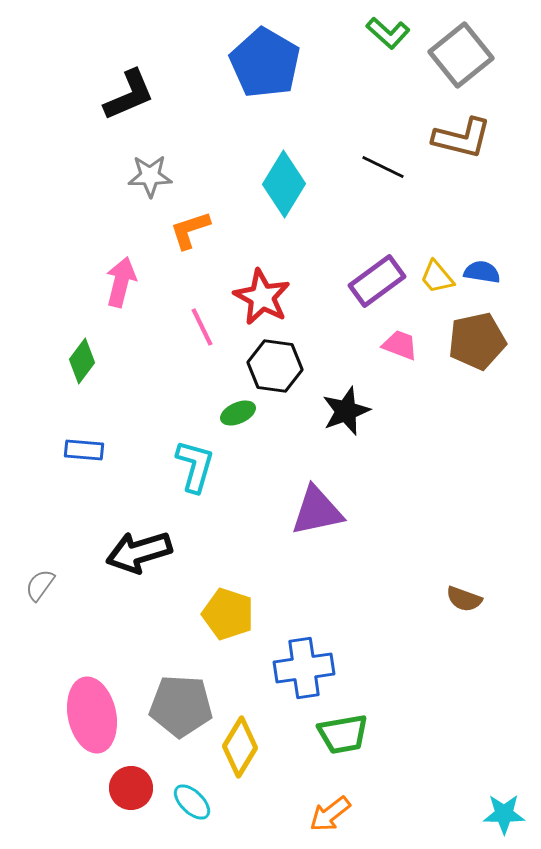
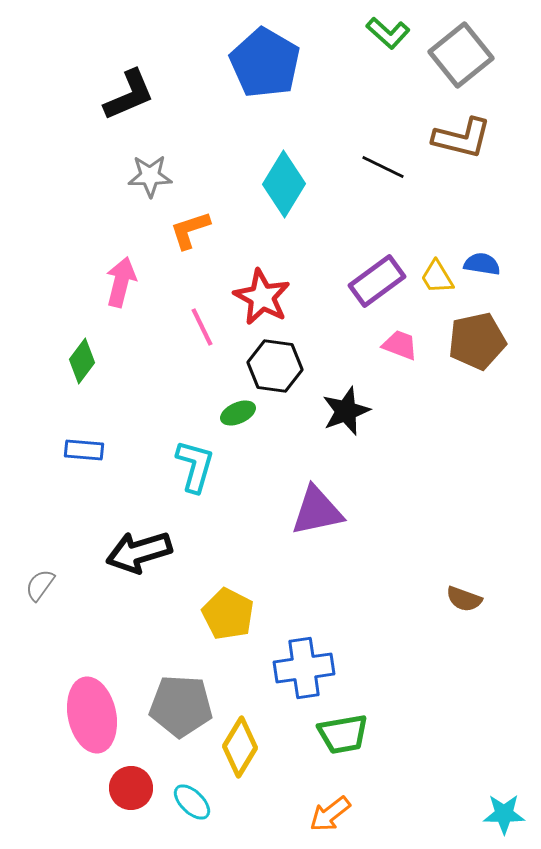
blue semicircle: moved 8 px up
yellow trapezoid: rotated 9 degrees clockwise
yellow pentagon: rotated 9 degrees clockwise
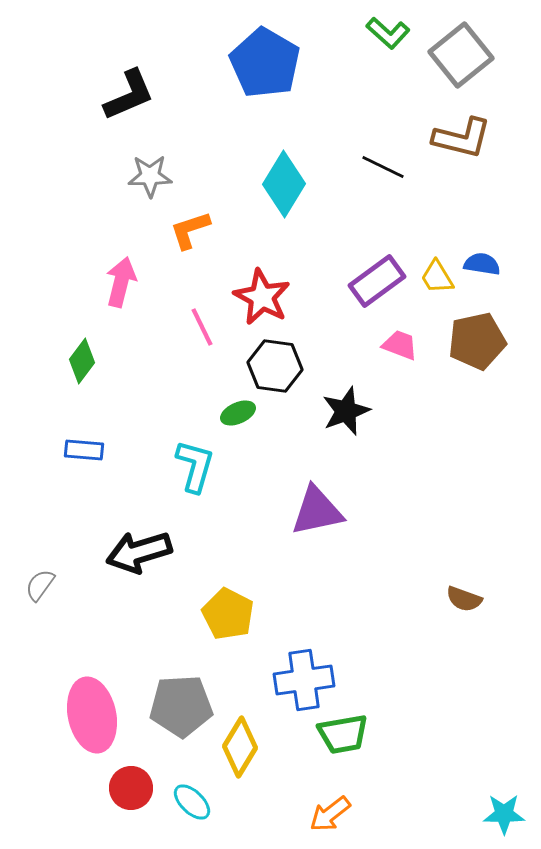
blue cross: moved 12 px down
gray pentagon: rotated 6 degrees counterclockwise
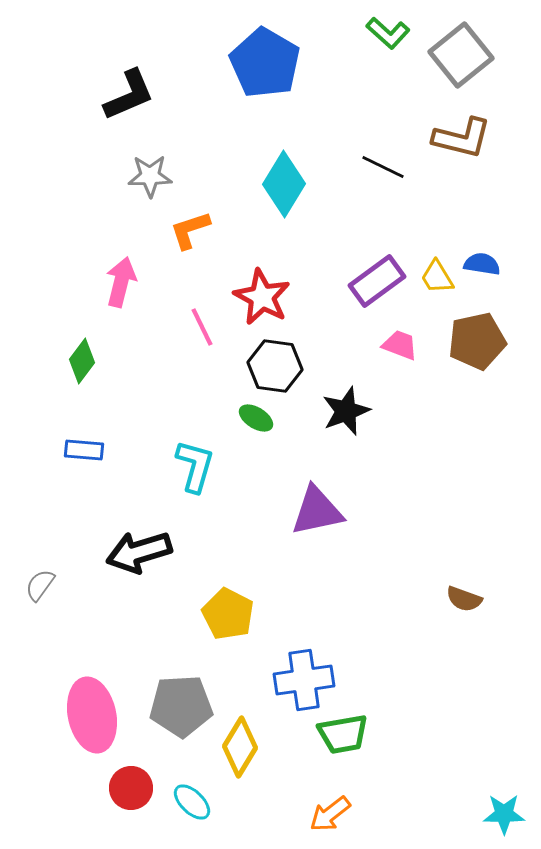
green ellipse: moved 18 px right, 5 px down; rotated 56 degrees clockwise
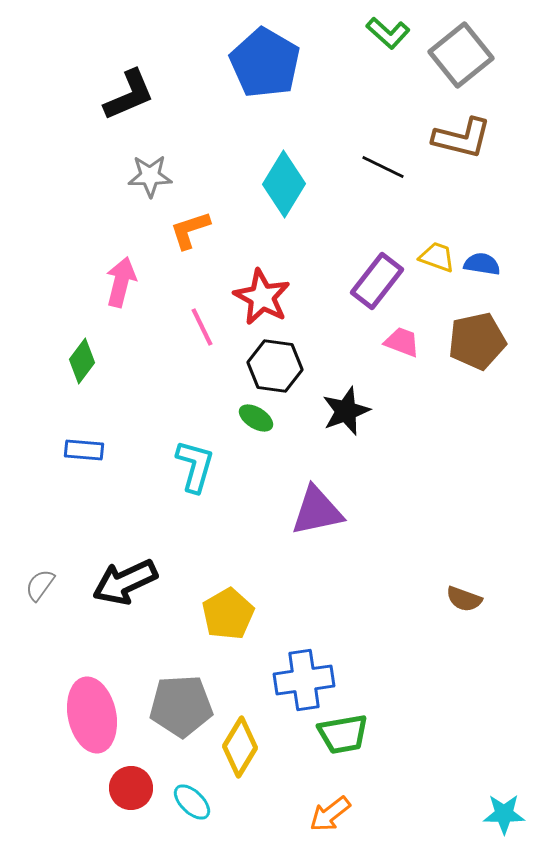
yellow trapezoid: moved 20 px up; rotated 141 degrees clockwise
purple rectangle: rotated 16 degrees counterclockwise
pink trapezoid: moved 2 px right, 3 px up
black arrow: moved 14 px left, 30 px down; rotated 8 degrees counterclockwise
yellow pentagon: rotated 15 degrees clockwise
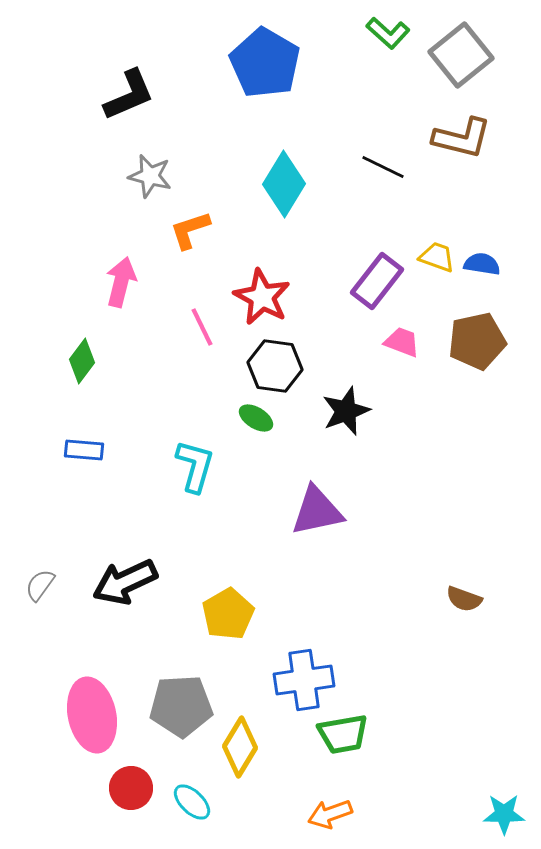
gray star: rotated 15 degrees clockwise
orange arrow: rotated 18 degrees clockwise
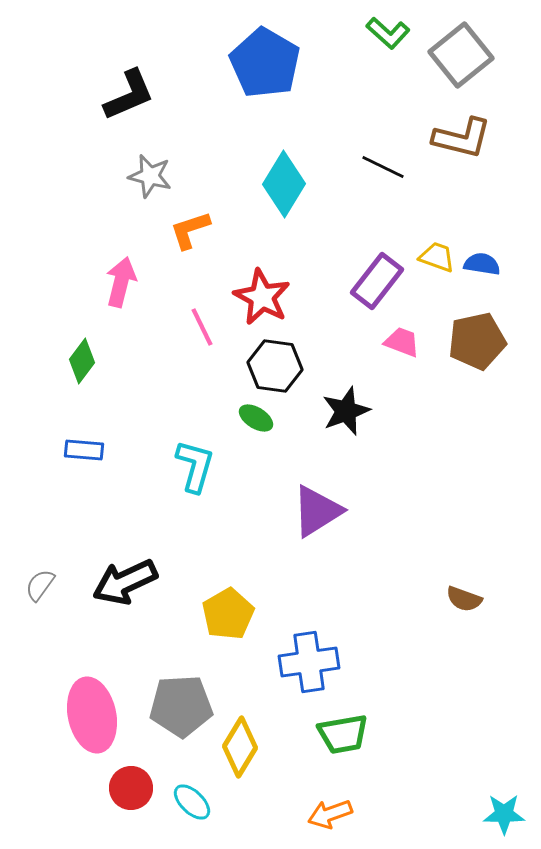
purple triangle: rotated 20 degrees counterclockwise
blue cross: moved 5 px right, 18 px up
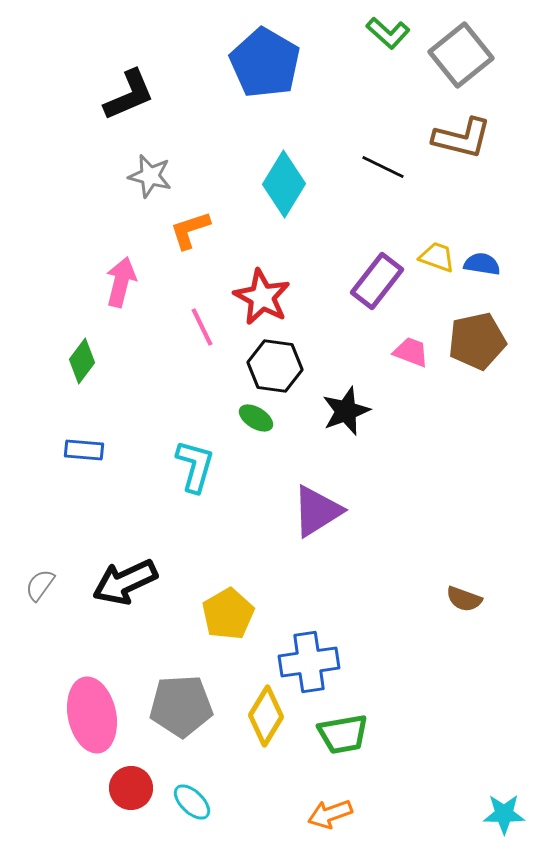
pink trapezoid: moved 9 px right, 10 px down
yellow diamond: moved 26 px right, 31 px up
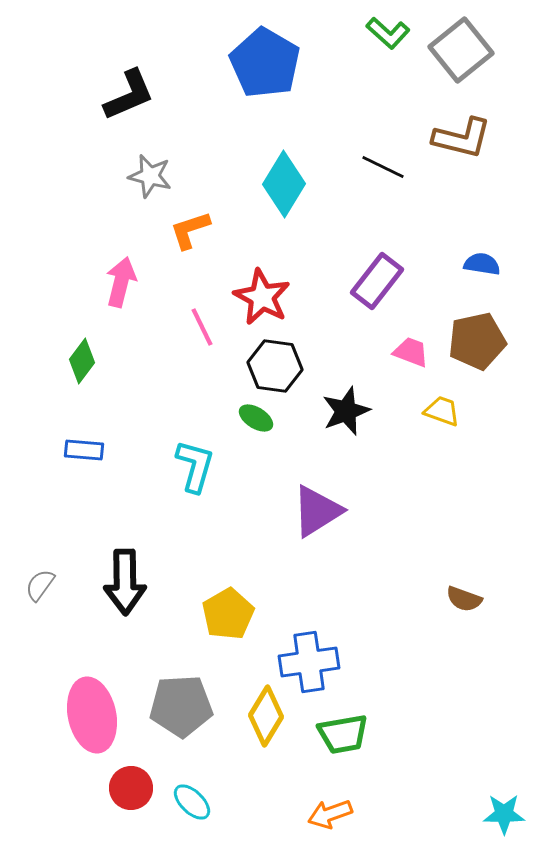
gray square: moved 5 px up
yellow trapezoid: moved 5 px right, 154 px down
black arrow: rotated 66 degrees counterclockwise
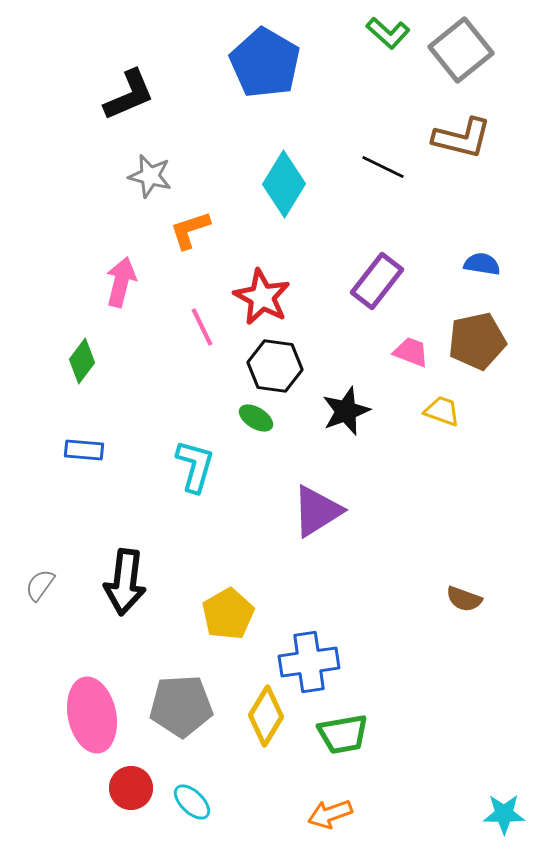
black arrow: rotated 8 degrees clockwise
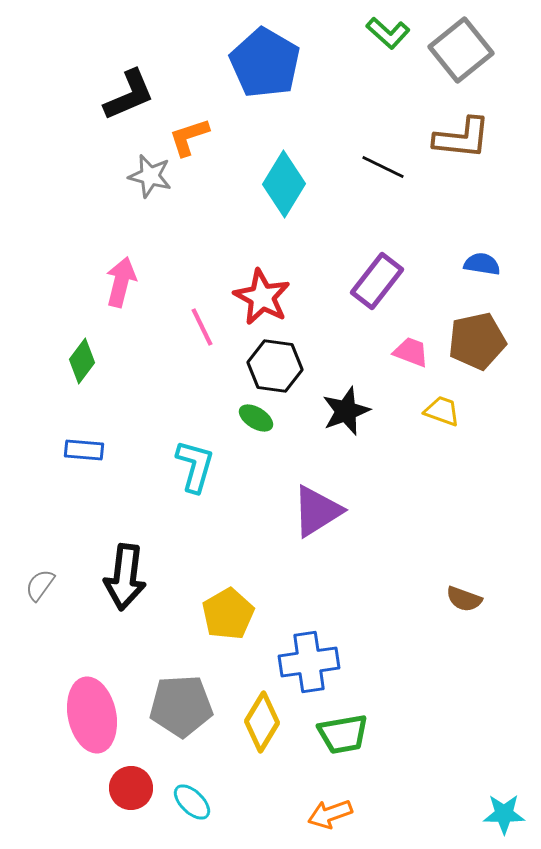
brown L-shape: rotated 8 degrees counterclockwise
orange L-shape: moved 1 px left, 93 px up
black arrow: moved 5 px up
yellow diamond: moved 4 px left, 6 px down
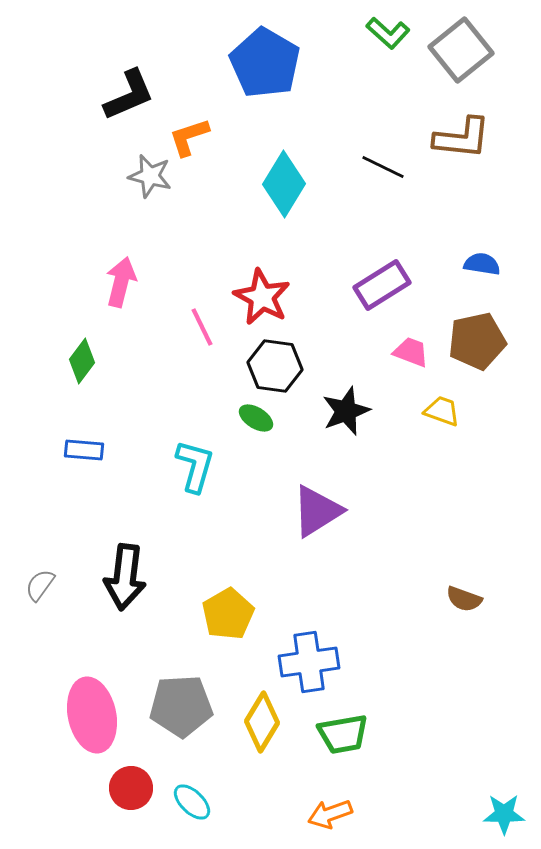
purple rectangle: moved 5 px right, 4 px down; rotated 20 degrees clockwise
